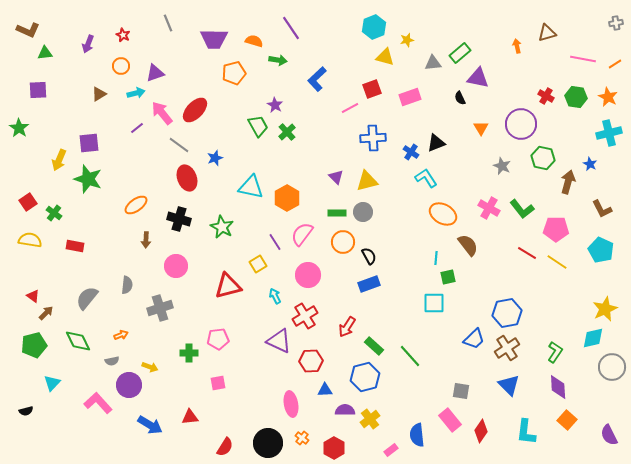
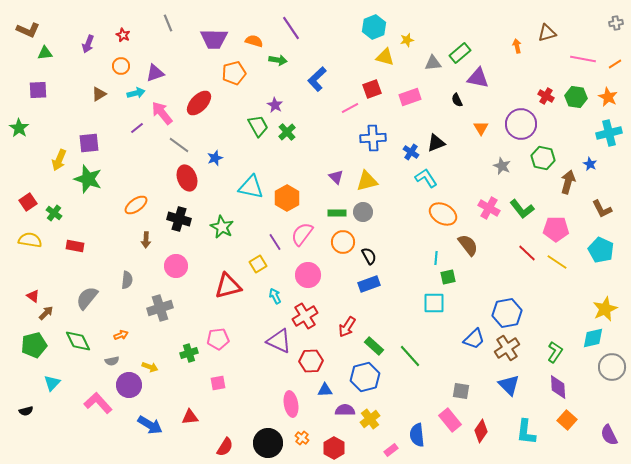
black semicircle at (460, 98): moved 3 px left, 2 px down
red ellipse at (195, 110): moved 4 px right, 7 px up
red line at (527, 253): rotated 12 degrees clockwise
gray semicircle at (127, 285): moved 5 px up
green cross at (189, 353): rotated 18 degrees counterclockwise
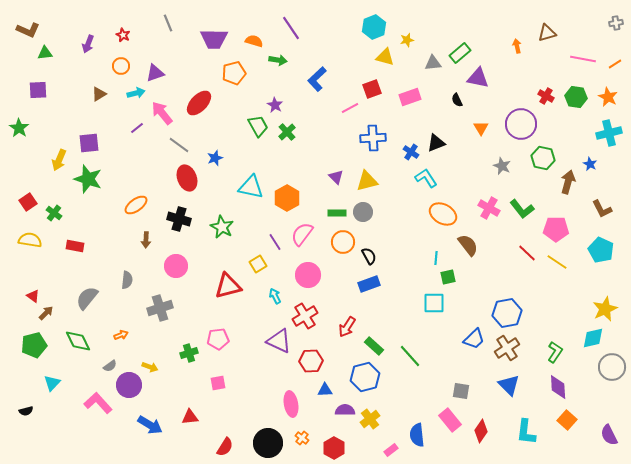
gray semicircle at (112, 361): moved 2 px left, 5 px down; rotated 24 degrees counterclockwise
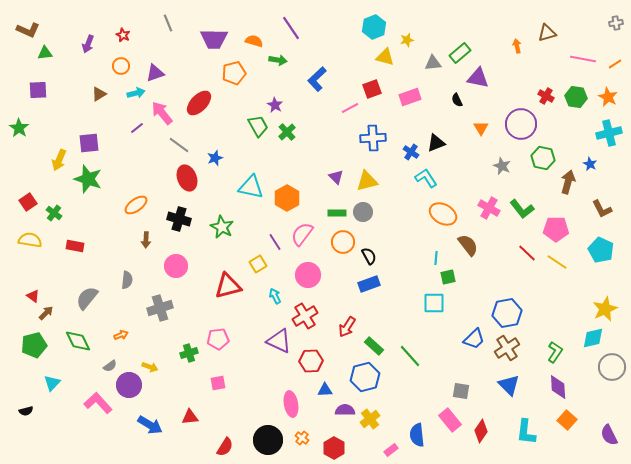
black circle at (268, 443): moved 3 px up
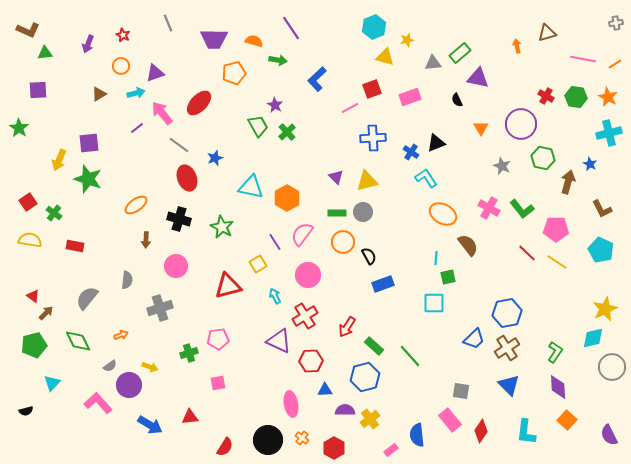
blue rectangle at (369, 284): moved 14 px right
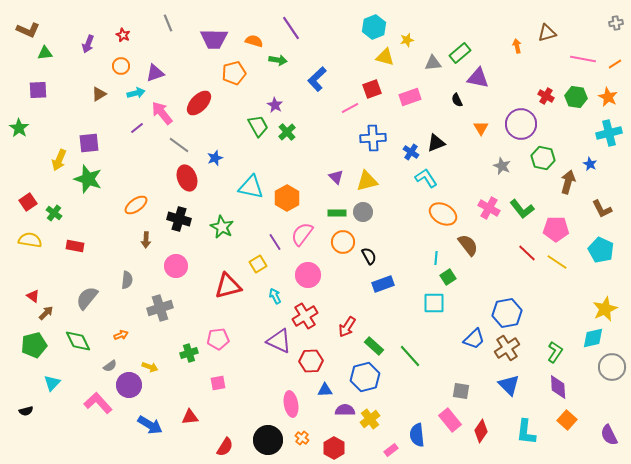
green square at (448, 277): rotated 21 degrees counterclockwise
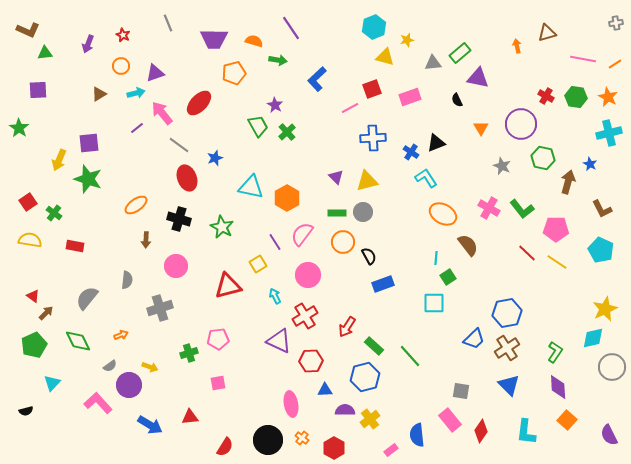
green pentagon at (34, 345): rotated 10 degrees counterclockwise
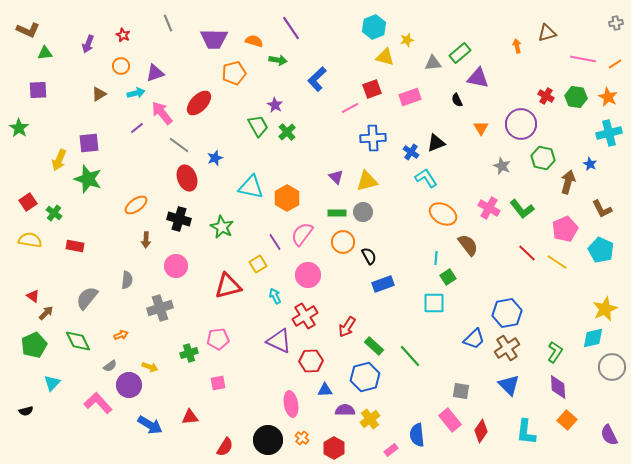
pink pentagon at (556, 229): moved 9 px right; rotated 25 degrees counterclockwise
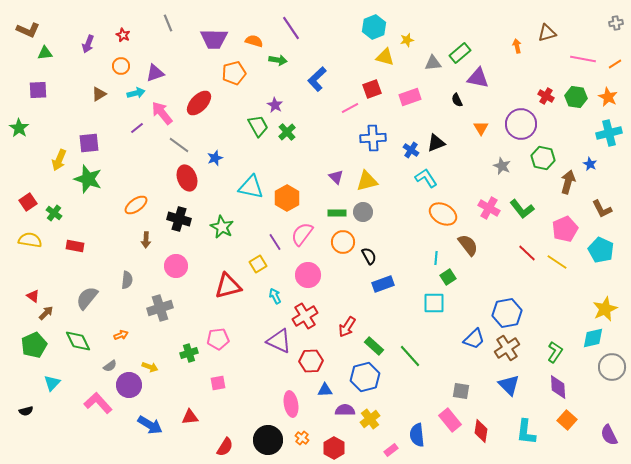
blue cross at (411, 152): moved 2 px up
red diamond at (481, 431): rotated 25 degrees counterclockwise
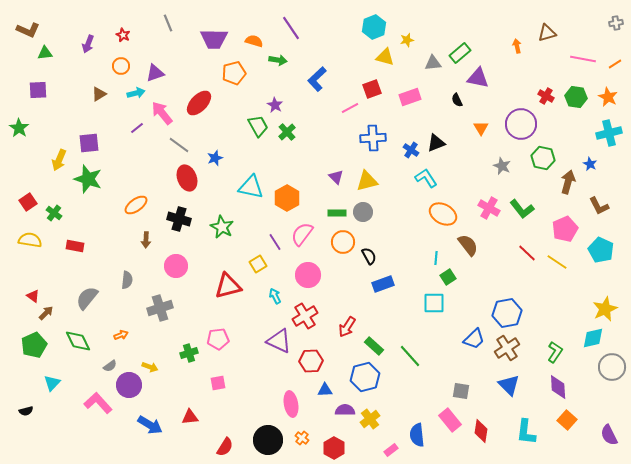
brown L-shape at (602, 209): moved 3 px left, 3 px up
